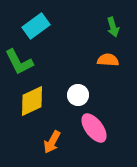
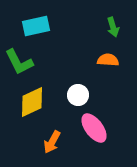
cyan rectangle: rotated 24 degrees clockwise
yellow diamond: moved 1 px down
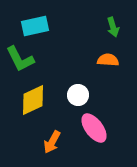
cyan rectangle: moved 1 px left
green L-shape: moved 1 px right, 3 px up
yellow diamond: moved 1 px right, 2 px up
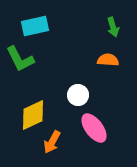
yellow diamond: moved 15 px down
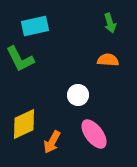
green arrow: moved 3 px left, 4 px up
yellow diamond: moved 9 px left, 9 px down
pink ellipse: moved 6 px down
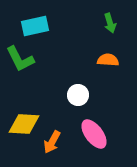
yellow diamond: rotated 28 degrees clockwise
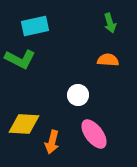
green L-shape: rotated 36 degrees counterclockwise
orange arrow: rotated 15 degrees counterclockwise
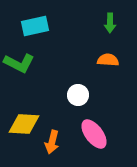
green arrow: rotated 18 degrees clockwise
green L-shape: moved 1 px left, 4 px down
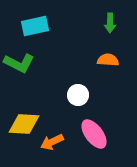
orange arrow: rotated 50 degrees clockwise
